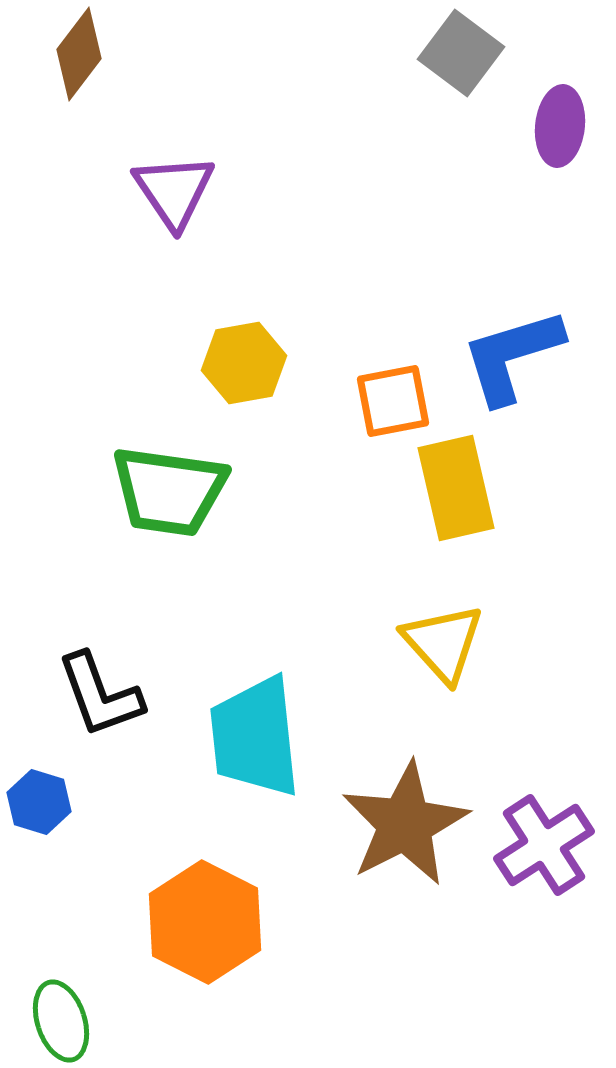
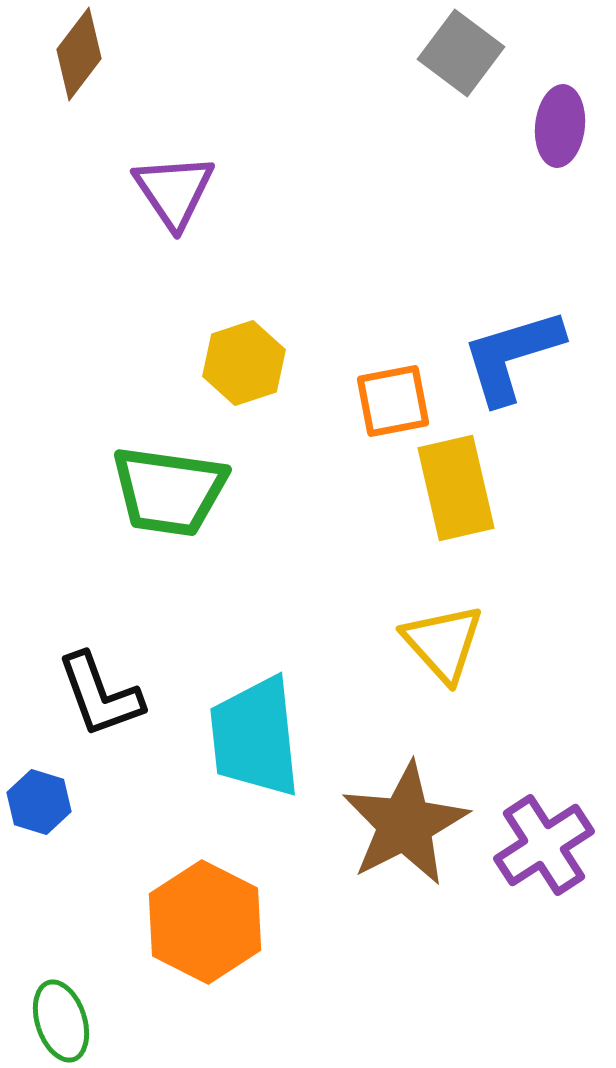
yellow hexagon: rotated 8 degrees counterclockwise
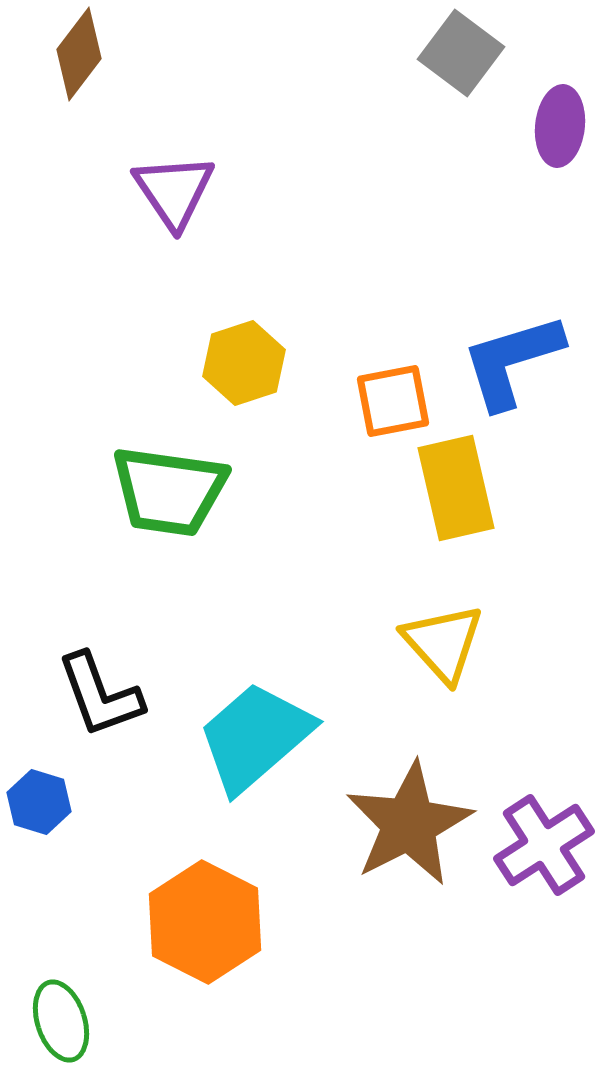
blue L-shape: moved 5 px down
cyan trapezoid: rotated 55 degrees clockwise
brown star: moved 4 px right
